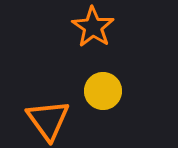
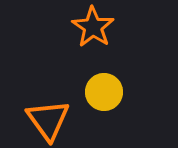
yellow circle: moved 1 px right, 1 px down
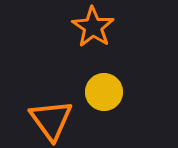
orange triangle: moved 3 px right
